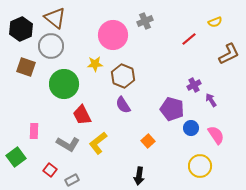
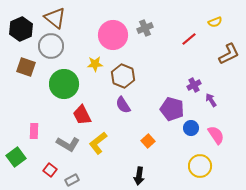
gray cross: moved 7 px down
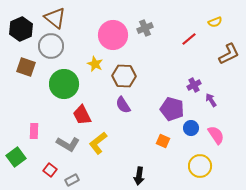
yellow star: rotated 28 degrees clockwise
brown hexagon: moved 1 px right; rotated 20 degrees counterclockwise
orange square: moved 15 px right; rotated 24 degrees counterclockwise
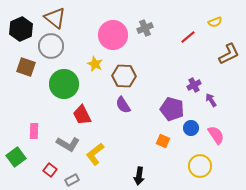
red line: moved 1 px left, 2 px up
yellow L-shape: moved 3 px left, 11 px down
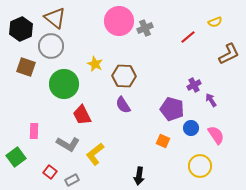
pink circle: moved 6 px right, 14 px up
red square: moved 2 px down
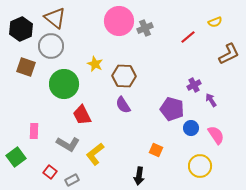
orange square: moved 7 px left, 9 px down
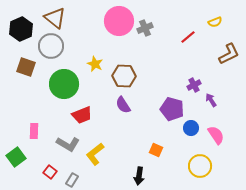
red trapezoid: rotated 85 degrees counterclockwise
gray rectangle: rotated 32 degrees counterclockwise
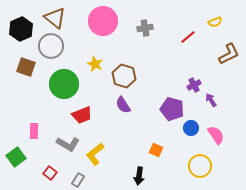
pink circle: moved 16 px left
gray cross: rotated 14 degrees clockwise
brown hexagon: rotated 15 degrees clockwise
red square: moved 1 px down
gray rectangle: moved 6 px right
